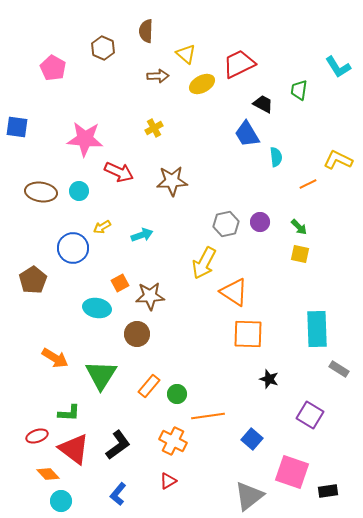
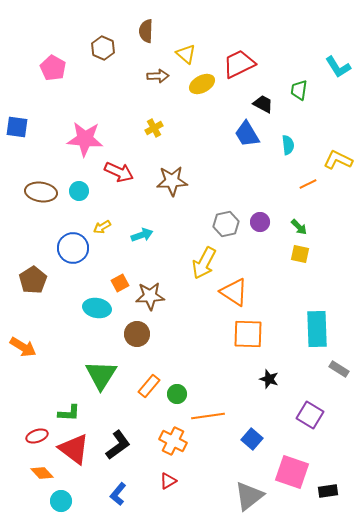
cyan semicircle at (276, 157): moved 12 px right, 12 px up
orange arrow at (55, 358): moved 32 px left, 11 px up
orange diamond at (48, 474): moved 6 px left, 1 px up
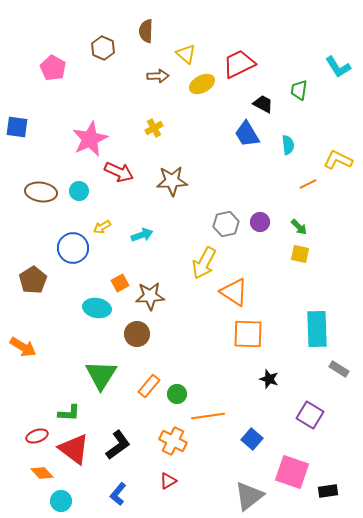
pink star at (85, 139): moved 5 px right; rotated 30 degrees counterclockwise
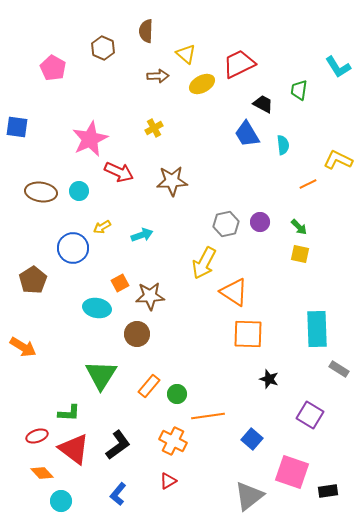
cyan semicircle at (288, 145): moved 5 px left
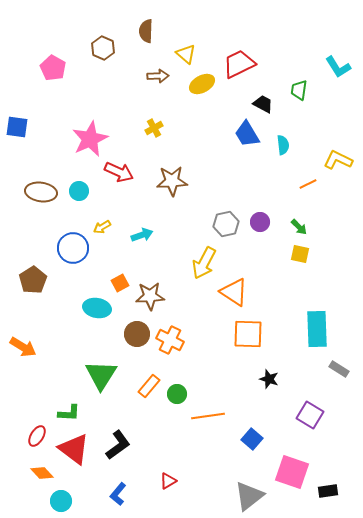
red ellipse at (37, 436): rotated 40 degrees counterclockwise
orange cross at (173, 441): moved 3 px left, 101 px up
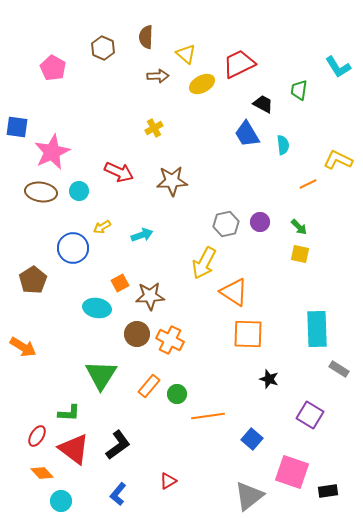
brown semicircle at (146, 31): moved 6 px down
pink star at (90, 139): moved 38 px left, 13 px down
